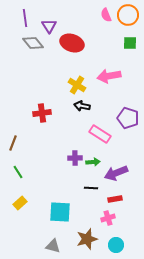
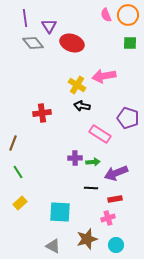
pink arrow: moved 5 px left
gray triangle: rotated 14 degrees clockwise
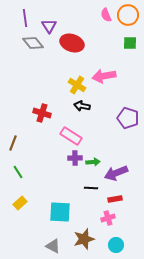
red cross: rotated 24 degrees clockwise
pink rectangle: moved 29 px left, 2 px down
brown star: moved 3 px left
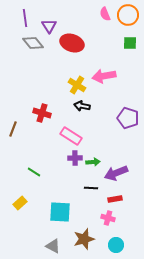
pink semicircle: moved 1 px left, 1 px up
brown line: moved 14 px up
green line: moved 16 px right; rotated 24 degrees counterclockwise
pink cross: rotated 32 degrees clockwise
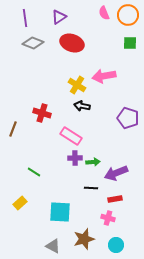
pink semicircle: moved 1 px left, 1 px up
purple triangle: moved 10 px right, 9 px up; rotated 28 degrees clockwise
gray diamond: rotated 30 degrees counterclockwise
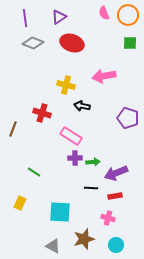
yellow cross: moved 11 px left; rotated 18 degrees counterclockwise
red rectangle: moved 3 px up
yellow rectangle: rotated 24 degrees counterclockwise
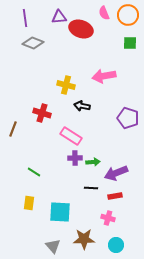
purple triangle: rotated 28 degrees clockwise
red ellipse: moved 9 px right, 14 px up
yellow rectangle: moved 9 px right; rotated 16 degrees counterclockwise
brown star: rotated 15 degrees clockwise
gray triangle: rotated 21 degrees clockwise
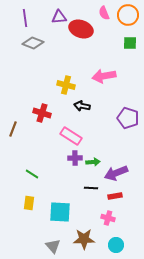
green line: moved 2 px left, 2 px down
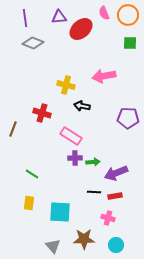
red ellipse: rotated 60 degrees counterclockwise
purple pentagon: rotated 15 degrees counterclockwise
black line: moved 3 px right, 4 px down
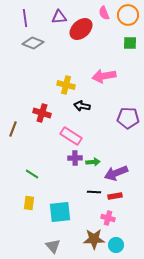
cyan square: rotated 10 degrees counterclockwise
brown star: moved 10 px right
